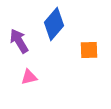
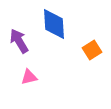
blue diamond: rotated 44 degrees counterclockwise
orange square: moved 3 px right; rotated 30 degrees counterclockwise
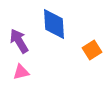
pink triangle: moved 8 px left, 5 px up
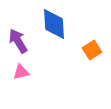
purple arrow: moved 1 px left
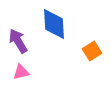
orange square: moved 1 px down
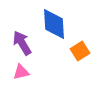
purple arrow: moved 4 px right, 2 px down
orange square: moved 12 px left
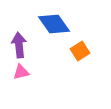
blue diamond: rotated 32 degrees counterclockwise
purple arrow: moved 3 px left, 2 px down; rotated 25 degrees clockwise
